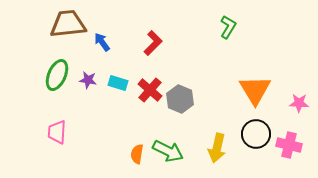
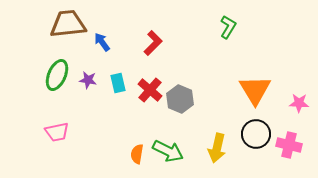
cyan rectangle: rotated 60 degrees clockwise
pink trapezoid: rotated 105 degrees counterclockwise
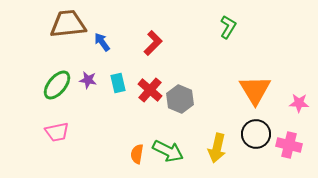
green ellipse: moved 10 px down; rotated 16 degrees clockwise
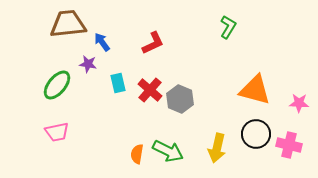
red L-shape: rotated 20 degrees clockwise
purple star: moved 16 px up
orange triangle: rotated 44 degrees counterclockwise
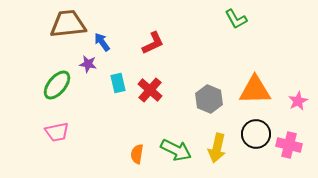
green L-shape: moved 8 px right, 8 px up; rotated 120 degrees clockwise
orange triangle: rotated 16 degrees counterclockwise
gray hexagon: moved 29 px right
pink star: moved 1 px left, 2 px up; rotated 30 degrees counterclockwise
green arrow: moved 8 px right, 1 px up
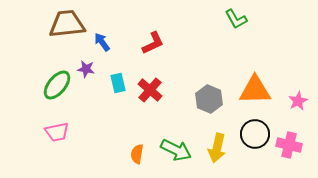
brown trapezoid: moved 1 px left
purple star: moved 2 px left, 5 px down
black circle: moved 1 px left
